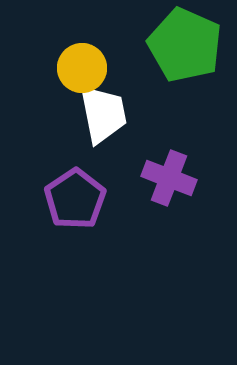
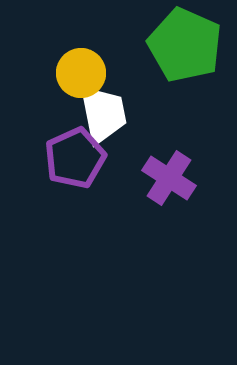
yellow circle: moved 1 px left, 5 px down
purple cross: rotated 12 degrees clockwise
purple pentagon: moved 41 px up; rotated 10 degrees clockwise
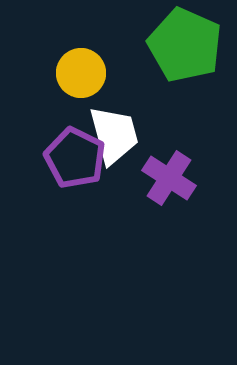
white trapezoid: moved 11 px right, 21 px down; rotated 4 degrees counterclockwise
purple pentagon: rotated 22 degrees counterclockwise
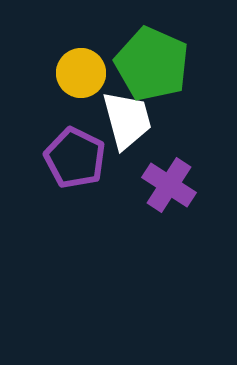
green pentagon: moved 33 px left, 19 px down
white trapezoid: moved 13 px right, 15 px up
purple cross: moved 7 px down
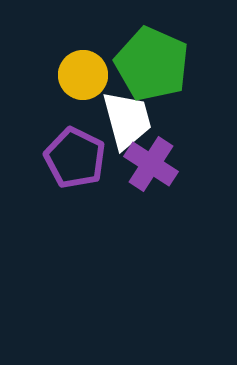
yellow circle: moved 2 px right, 2 px down
purple cross: moved 18 px left, 21 px up
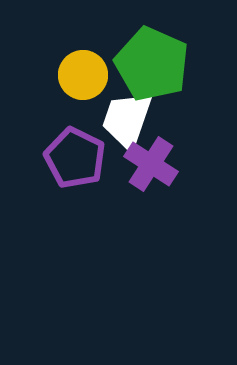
white trapezoid: rotated 146 degrees counterclockwise
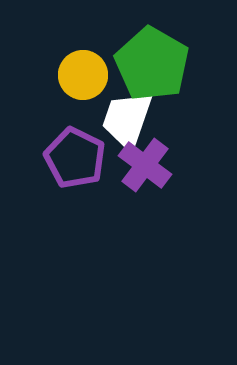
green pentagon: rotated 6 degrees clockwise
purple cross: moved 6 px left, 1 px down; rotated 4 degrees clockwise
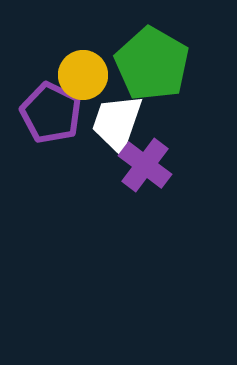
white trapezoid: moved 10 px left, 3 px down
purple pentagon: moved 24 px left, 45 px up
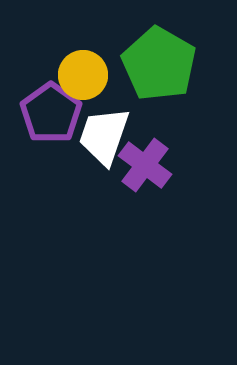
green pentagon: moved 7 px right
purple pentagon: rotated 10 degrees clockwise
white trapezoid: moved 13 px left, 13 px down
